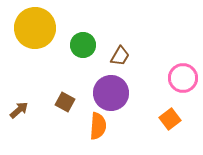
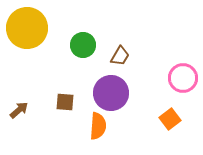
yellow circle: moved 8 px left
brown square: rotated 24 degrees counterclockwise
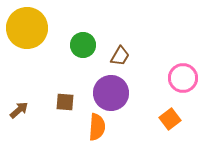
orange semicircle: moved 1 px left, 1 px down
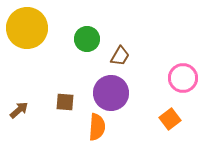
green circle: moved 4 px right, 6 px up
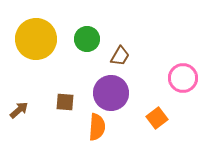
yellow circle: moved 9 px right, 11 px down
orange square: moved 13 px left, 1 px up
